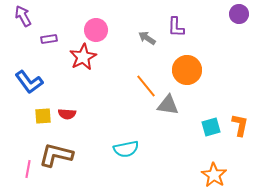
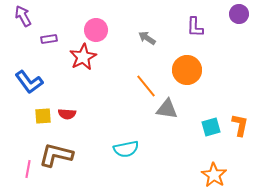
purple L-shape: moved 19 px right
gray triangle: moved 1 px left, 4 px down
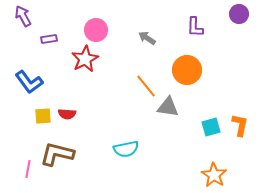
red star: moved 2 px right, 2 px down
gray triangle: moved 1 px right, 2 px up
brown L-shape: moved 1 px right, 1 px up
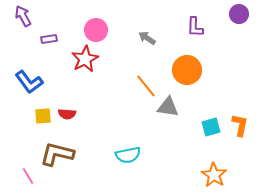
cyan semicircle: moved 2 px right, 6 px down
pink line: moved 7 px down; rotated 42 degrees counterclockwise
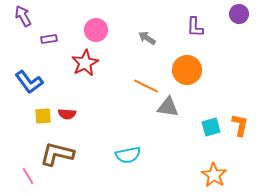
red star: moved 4 px down
orange line: rotated 25 degrees counterclockwise
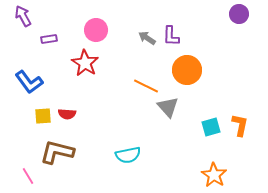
purple L-shape: moved 24 px left, 9 px down
red star: rotated 12 degrees counterclockwise
gray triangle: rotated 40 degrees clockwise
brown L-shape: moved 2 px up
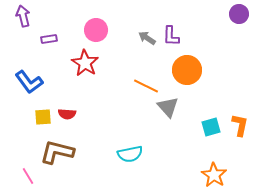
purple arrow: rotated 15 degrees clockwise
yellow square: moved 1 px down
cyan semicircle: moved 2 px right, 1 px up
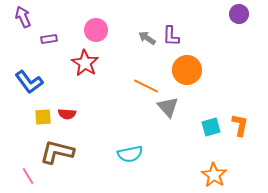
purple arrow: moved 1 px down; rotated 10 degrees counterclockwise
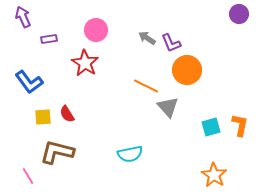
purple L-shape: moved 7 px down; rotated 25 degrees counterclockwise
red semicircle: rotated 54 degrees clockwise
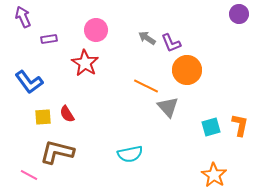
pink line: moved 1 px right, 1 px up; rotated 30 degrees counterclockwise
